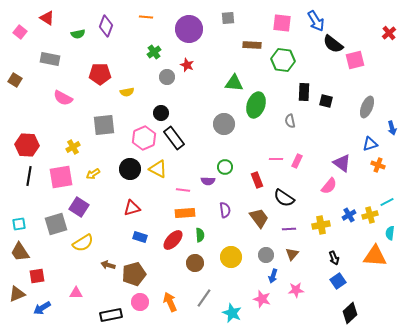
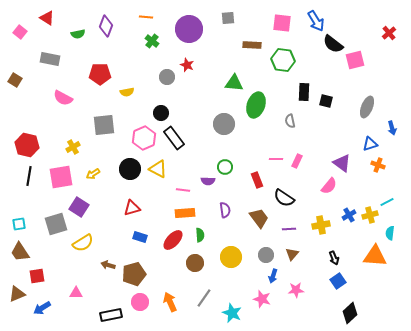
green cross at (154, 52): moved 2 px left, 11 px up; rotated 16 degrees counterclockwise
red hexagon at (27, 145): rotated 10 degrees clockwise
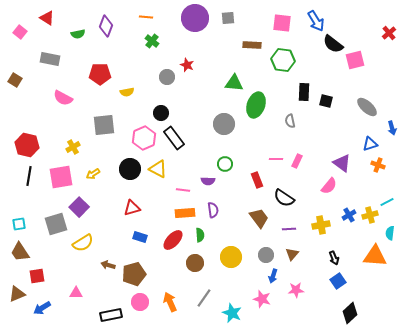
purple circle at (189, 29): moved 6 px right, 11 px up
gray ellipse at (367, 107): rotated 70 degrees counterclockwise
green circle at (225, 167): moved 3 px up
purple square at (79, 207): rotated 12 degrees clockwise
purple semicircle at (225, 210): moved 12 px left
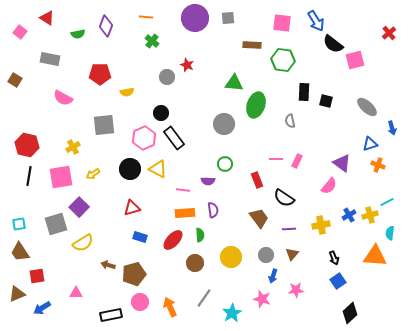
orange arrow at (170, 302): moved 5 px down
cyan star at (232, 313): rotated 18 degrees clockwise
